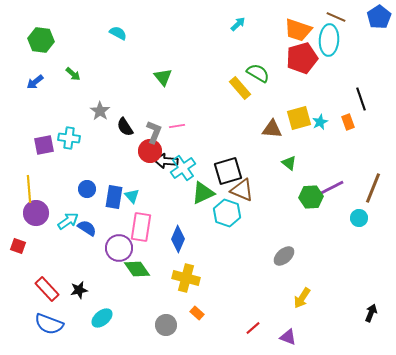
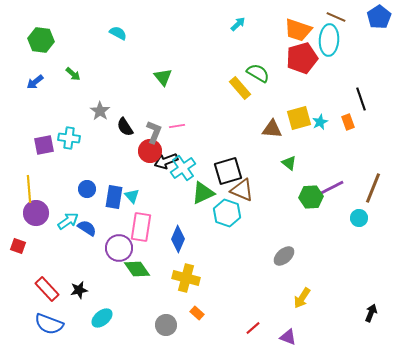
black arrow at (166, 161): rotated 25 degrees counterclockwise
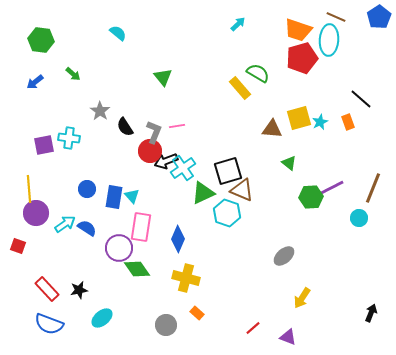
cyan semicircle at (118, 33): rotated 12 degrees clockwise
black line at (361, 99): rotated 30 degrees counterclockwise
cyan arrow at (68, 221): moved 3 px left, 3 px down
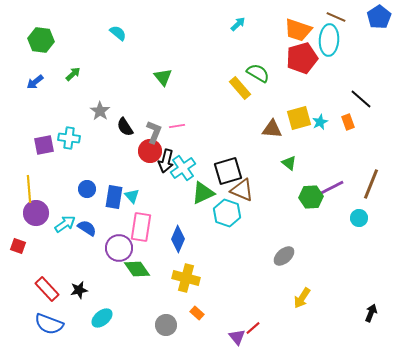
green arrow at (73, 74): rotated 84 degrees counterclockwise
black arrow at (166, 161): rotated 55 degrees counterclockwise
brown line at (373, 188): moved 2 px left, 4 px up
purple triangle at (288, 337): moved 51 px left; rotated 30 degrees clockwise
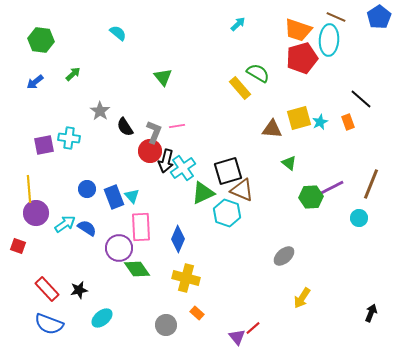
blue rectangle at (114, 197): rotated 30 degrees counterclockwise
pink rectangle at (141, 227): rotated 12 degrees counterclockwise
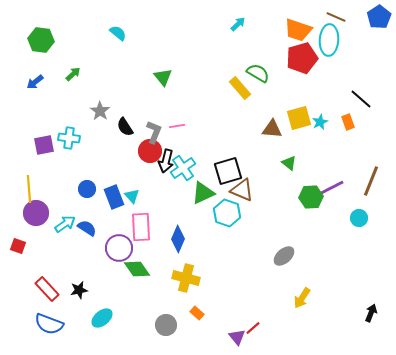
brown line at (371, 184): moved 3 px up
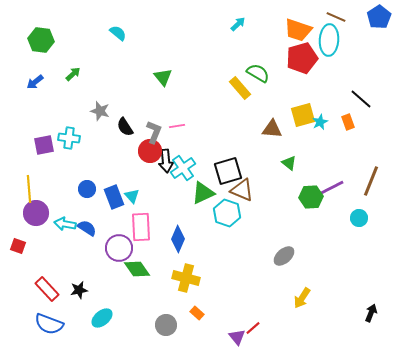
gray star at (100, 111): rotated 18 degrees counterclockwise
yellow square at (299, 118): moved 4 px right, 3 px up
black arrow at (166, 161): rotated 20 degrees counterclockwise
cyan arrow at (65, 224): rotated 135 degrees counterclockwise
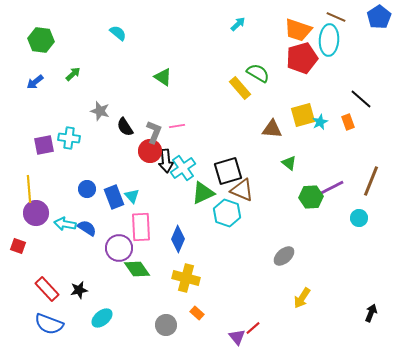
green triangle at (163, 77): rotated 18 degrees counterclockwise
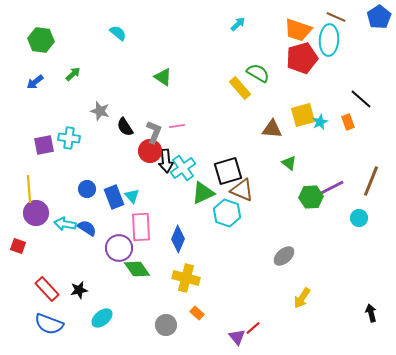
black arrow at (371, 313): rotated 36 degrees counterclockwise
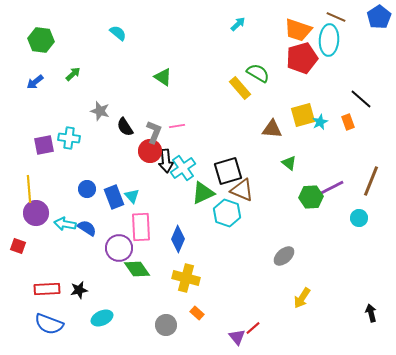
red rectangle at (47, 289): rotated 50 degrees counterclockwise
cyan ellipse at (102, 318): rotated 15 degrees clockwise
